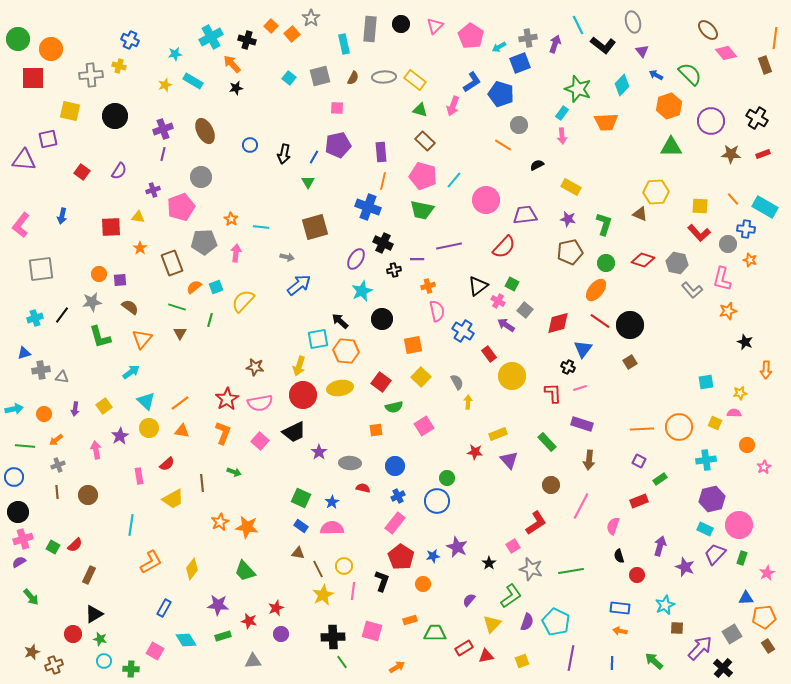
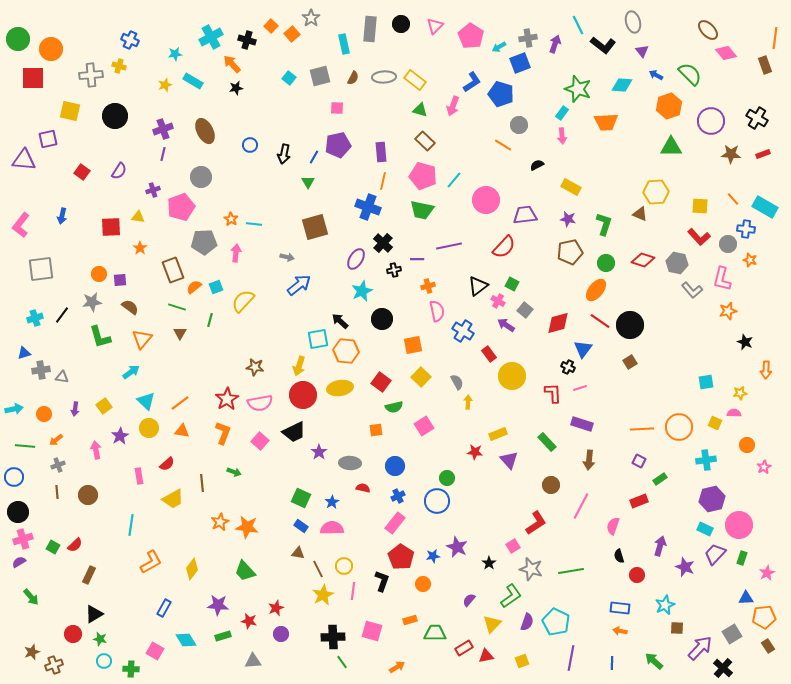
cyan diamond at (622, 85): rotated 50 degrees clockwise
cyan line at (261, 227): moved 7 px left, 3 px up
red L-shape at (699, 233): moved 4 px down
black cross at (383, 243): rotated 18 degrees clockwise
brown rectangle at (172, 263): moved 1 px right, 7 px down
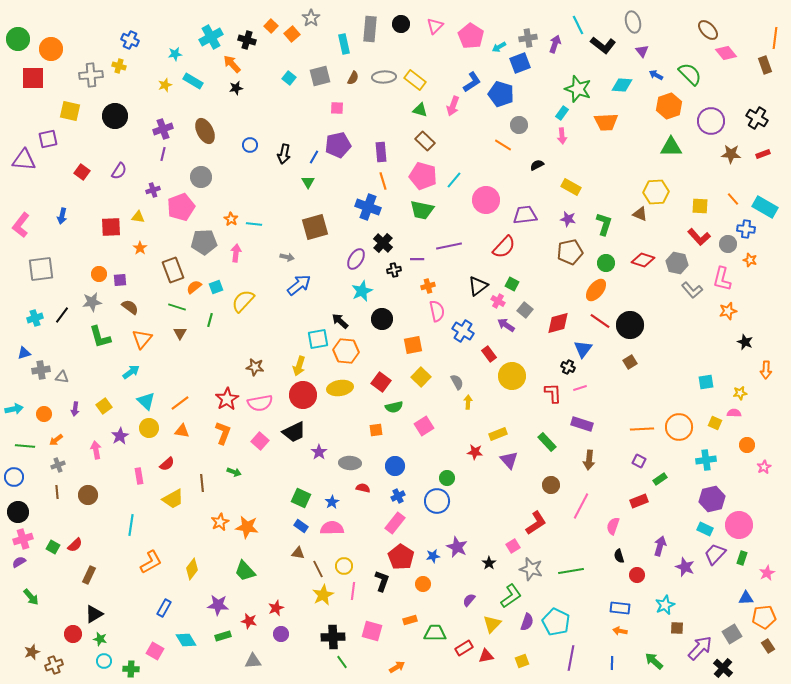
orange line at (383, 181): rotated 30 degrees counterclockwise
